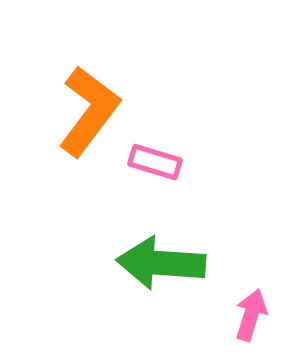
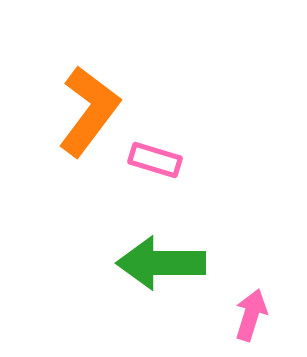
pink rectangle: moved 2 px up
green arrow: rotated 4 degrees counterclockwise
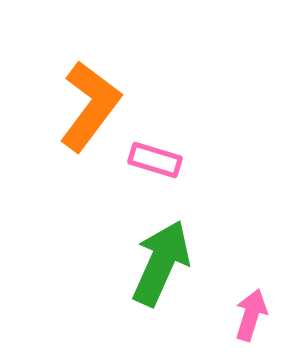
orange L-shape: moved 1 px right, 5 px up
green arrow: rotated 114 degrees clockwise
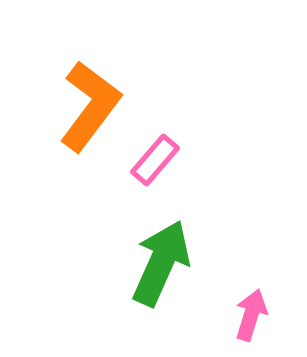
pink rectangle: rotated 66 degrees counterclockwise
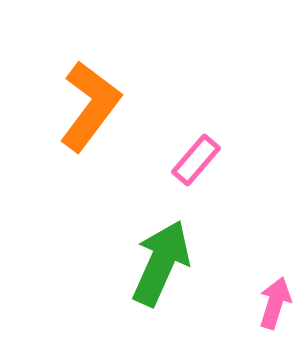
pink rectangle: moved 41 px right
pink arrow: moved 24 px right, 12 px up
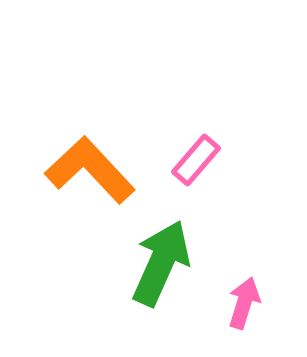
orange L-shape: moved 64 px down; rotated 80 degrees counterclockwise
pink arrow: moved 31 px left
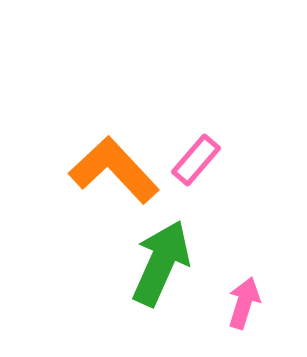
orange L-shape: moved 24 px right
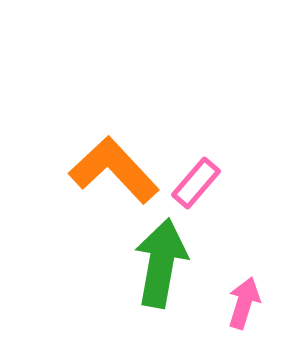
pink rectangle: moved 23 px down
green arrow: rotated 14 degrees counterclockwise
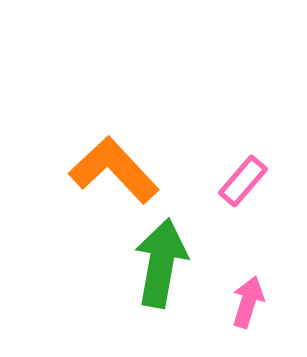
pink rectangle: moved 47 px right, 2 px up
pink arrow: moved 4 px right, 1 px up
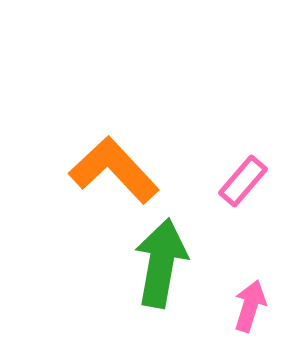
pink arrow: moved 2 px right, 4 px down
